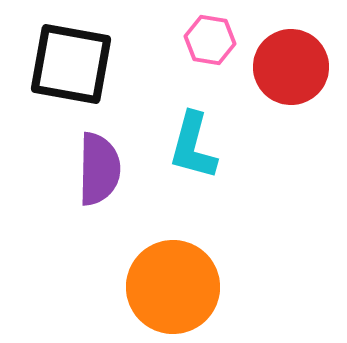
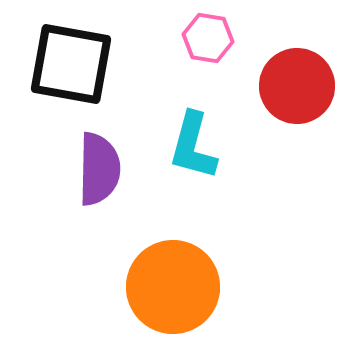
pink hexagon: moved 2 px left, 2 px up
red circle: moved 6 px right, 19 px down
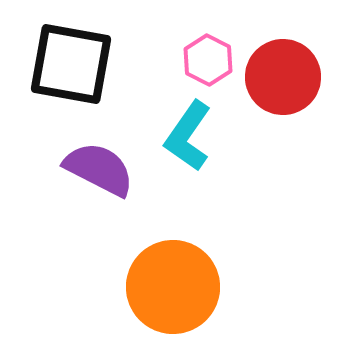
pink hexagon: moved 22 px down; rotated 18 degrees clockwise
red circle: moved 14 px left, 9 px up
cyan L-shape: moved 5 px left, 10 px up; rotated 20 degrees clockwise
purple semicircle: rotated 64 degrees counterclockwise
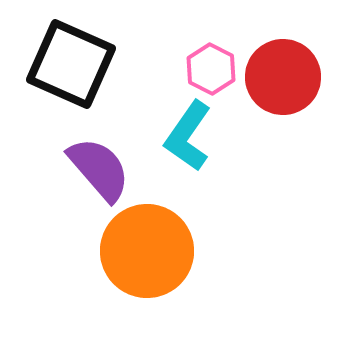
pink hexagon: moved 3 px right, 9 px down
black square: rotated 14 degrees clockwise
purple semicircle: rotated 22 degrees clockwise
orange circle: moved 26 px left, 36 px up
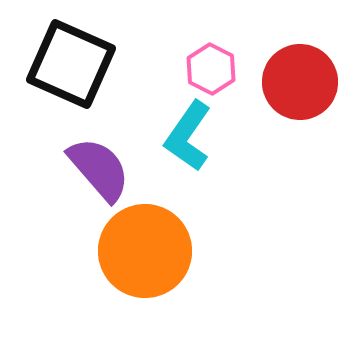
red circle: moved 17 px right, 5 px down
orange circle: moved 2 px left
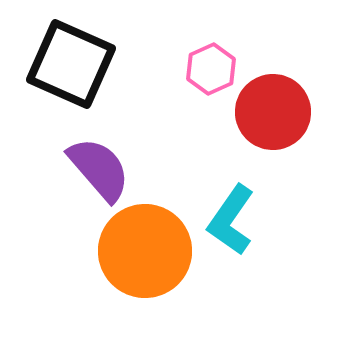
pink hexagon: rotated 9 degrees clockwise
red circle: moved 27 px left, 30 px down
cyan L-shape: moved 43 px right, 84 px down
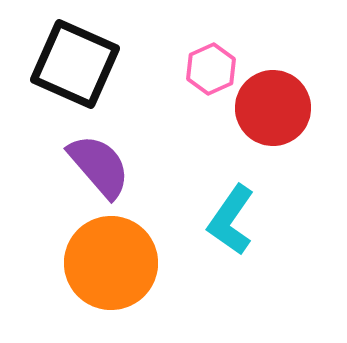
black square: moved 4 px right
red circle: moved 4 px up
purple semicircle: moved 3 px up
orange circle: moved 34 px left, 12 px down
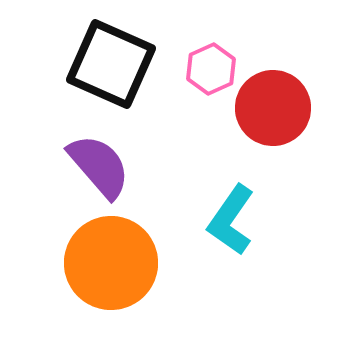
black square: moved 36 px right
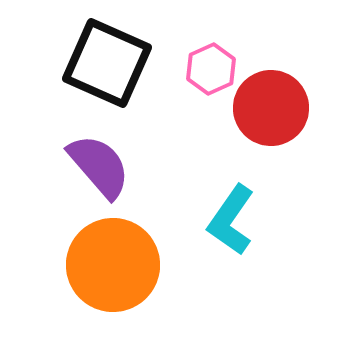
black square: moved 4 px left, 1 px up
red circle: moved 2 px left
orange circle: moved 2 px right, 2 px down
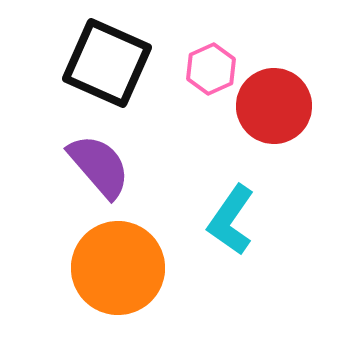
red circle: moved 3 px right, 2 px up
orange circle: moved 5 px right, 3 px down
